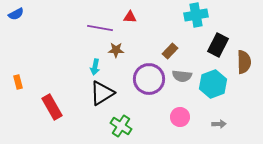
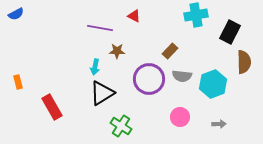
red triangle: moved 4 px right, 1 px up; rotated 24 degrees clockwise
black rectangle: moved 12 px right, 13 px up
brown star: moved 1 px right, 1 px down
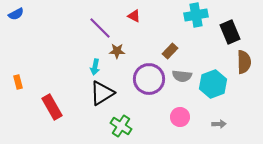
purple line: rotated 35 degrees clockwise
black rectangle: rotated 50 degrees counterclockwise
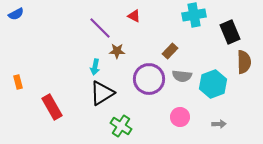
cyan cross: moved 2 px left
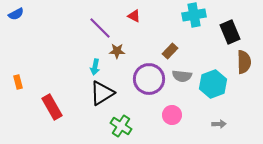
pink circle: moved 8 px left, 2 px up
